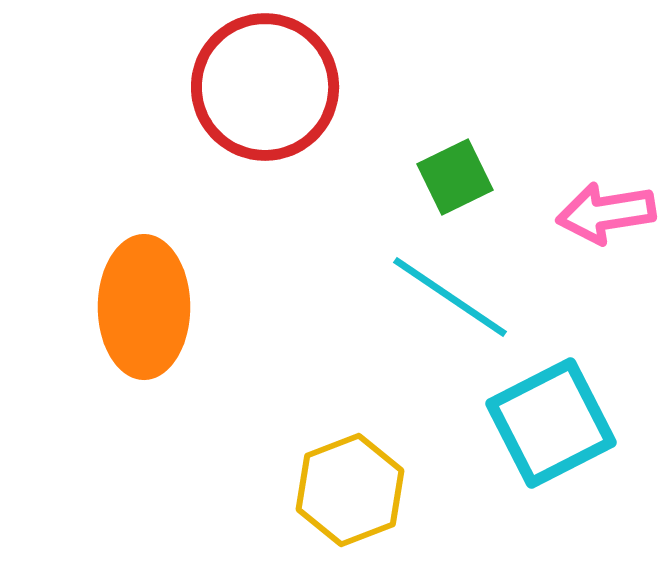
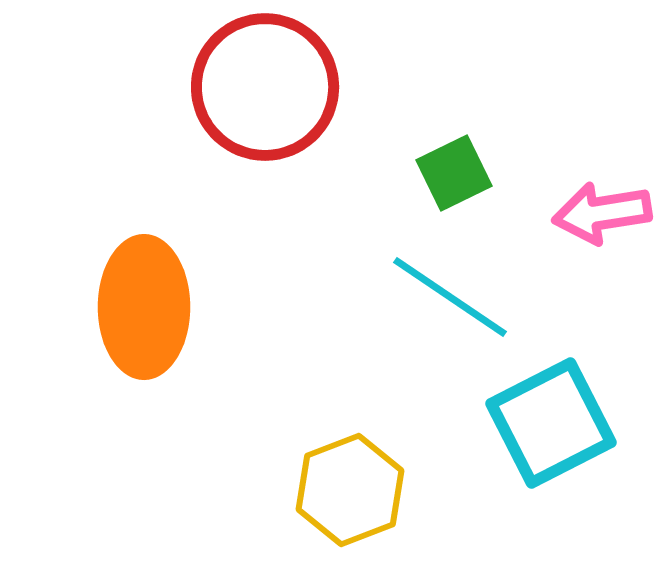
green square: moved 1 px left, 4 px up
pink arrow: moved 4 px left
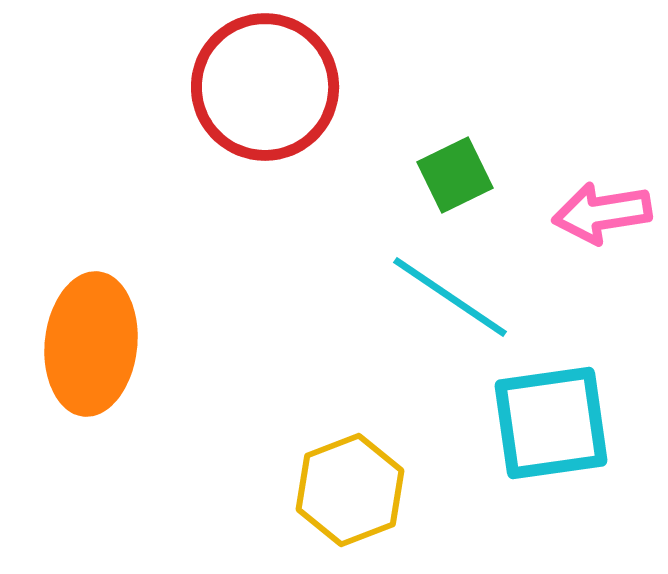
green square: moved 1 px right, 2 px down
orange ellipse: moved 53 px left, 37 px down; rotated 6 degrees clockwise
cyan square: rotated 19 degrees clockwise
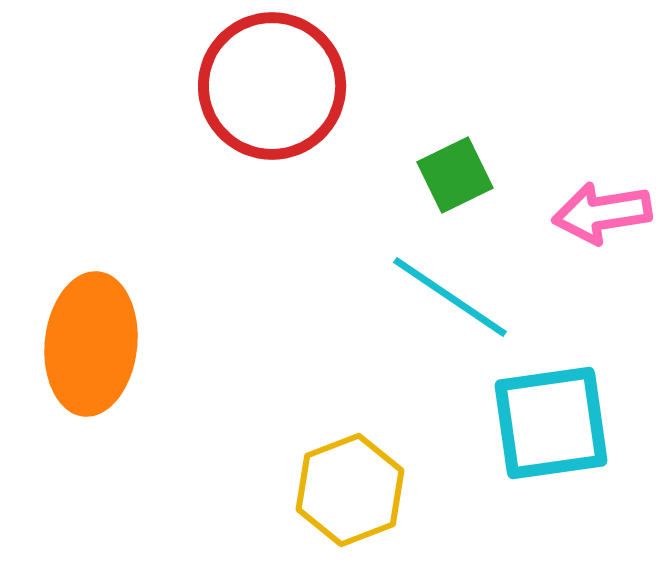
red circle: moved 7 px right, 1 px up
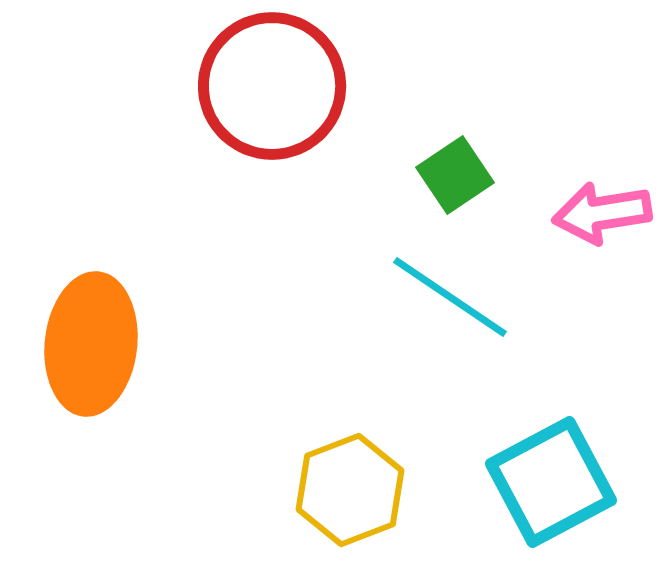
green square: rotated 8 degrees counterclockwise
cyan square: moved 59 px down; rotated 20 degrees counterclockwise
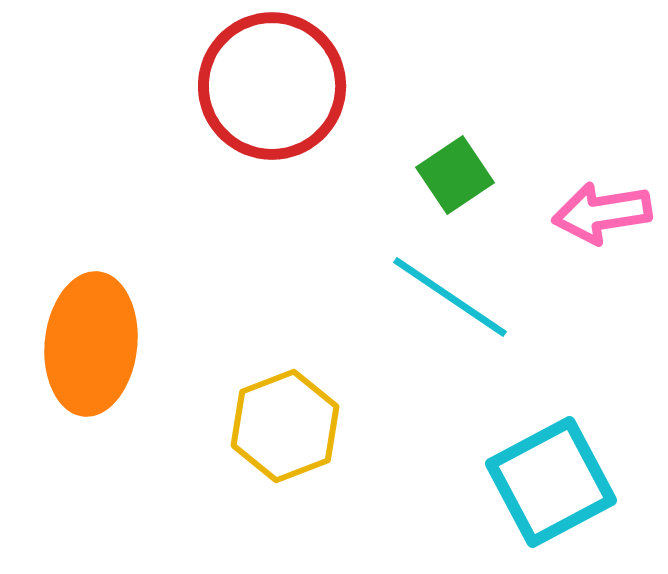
yellow hexagon: moved 65 px left, 64 px up
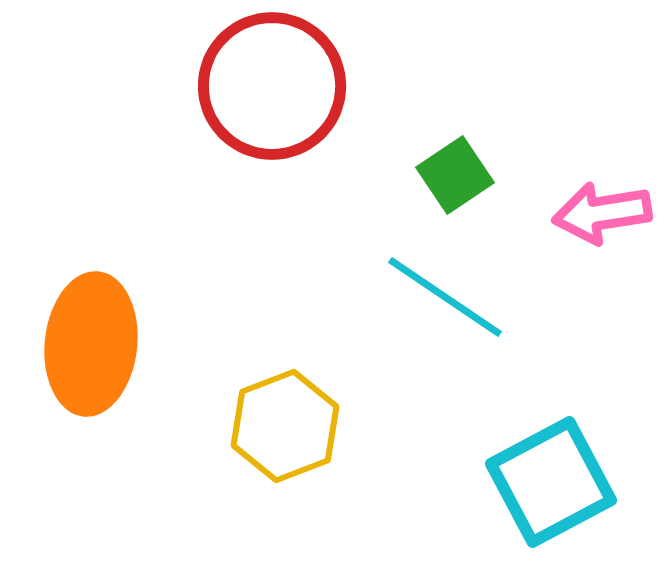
cyan line: moved 5 px left
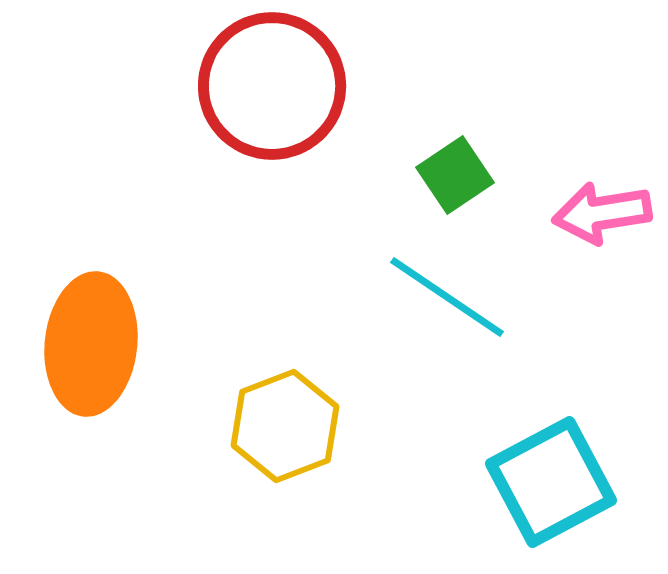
cyan line: moved 2 px right
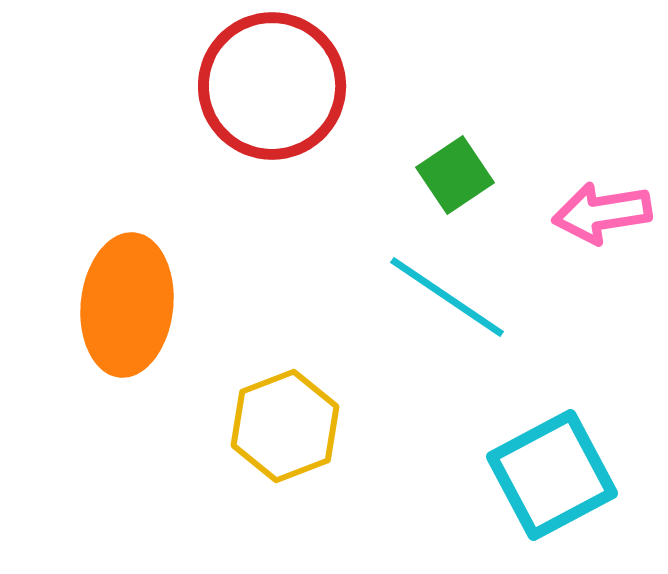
orange ellipse: moved 36 px right, 39 px up
cyan square: moved 1 px right, 7 px up
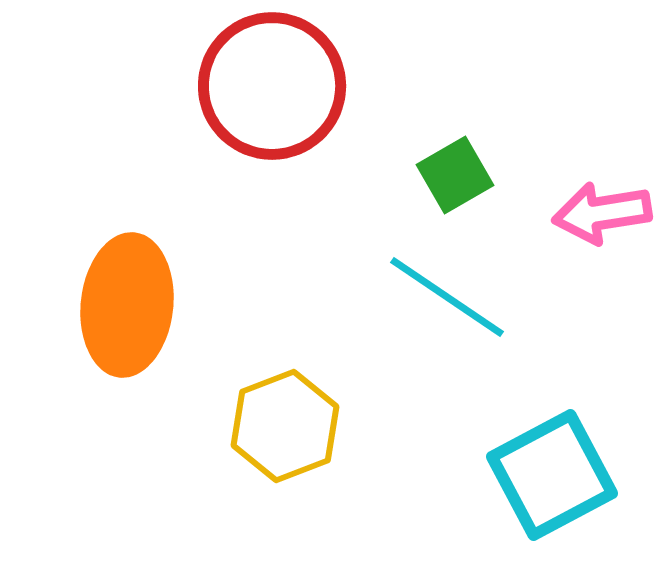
green square: rotated 4 degrees clockwise
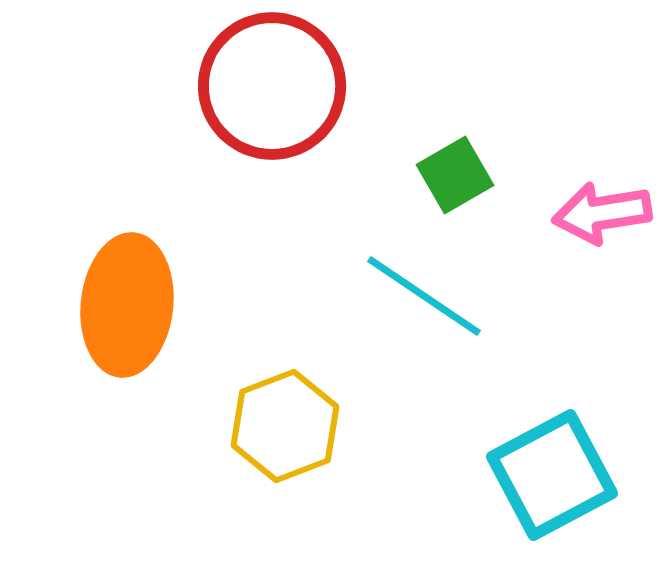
cyan line: moved 23 px left, 1 px up
